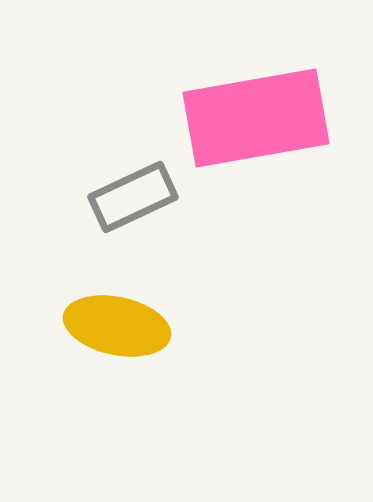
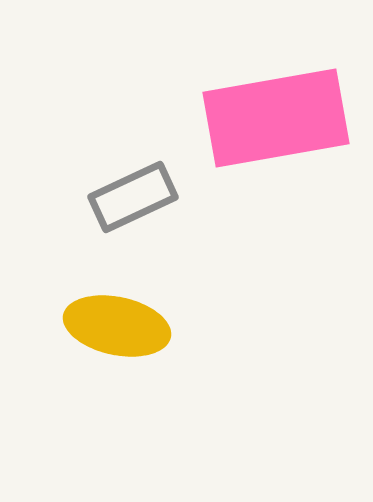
pink rectangle: moved 20 px right
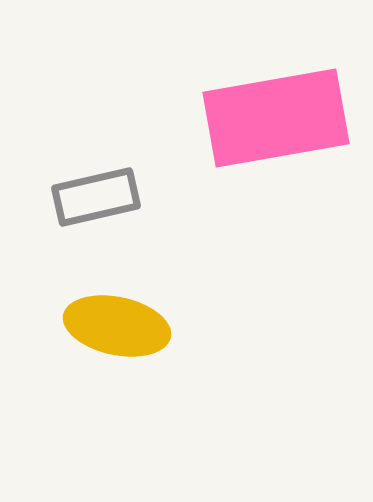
gray rectangle: moved 37 px left; rotated 12 degrees clockwise
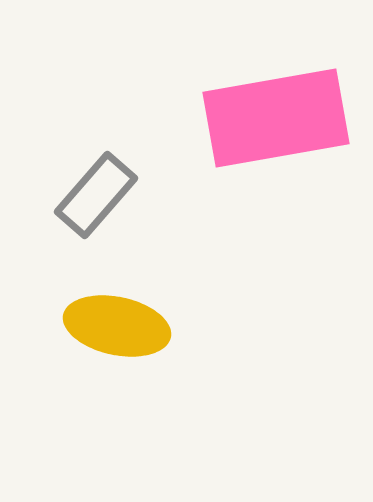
gray rectangle: moved 2 px up; rotated 36 degrees counterclockwise
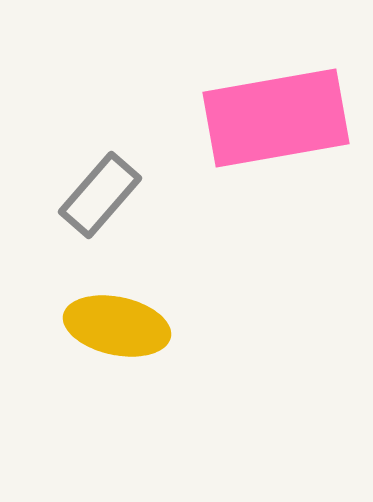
gray rectangle: moved 4 px right
